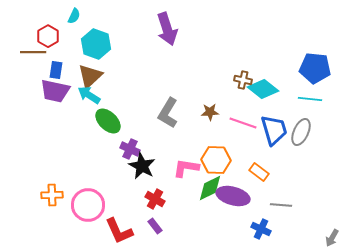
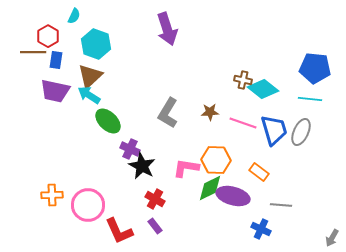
blue rectangle: moved 10 px up
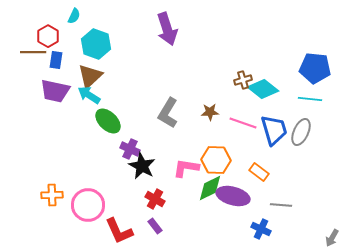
brown cross: rotated 30 degrees counterclockwise
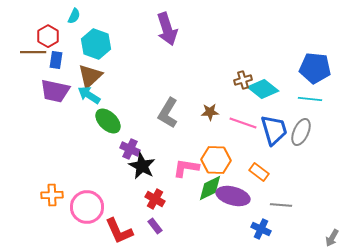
pink circle: moved 1 px left, 2 px down
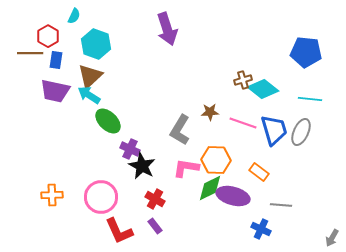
brown line: moved 3 px left, 1 px down
blue pentagon: moved 9 px left, 16 px up
gray L-shape: moved 12 px right, 17 px down
pink circle: moved 14 px right, 10 px up
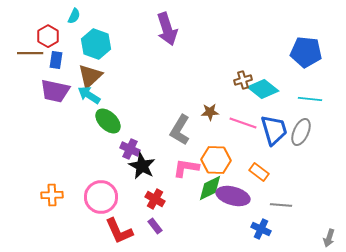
gray arrow: moved 3 px left; rotated 12 degrees counterclockwise
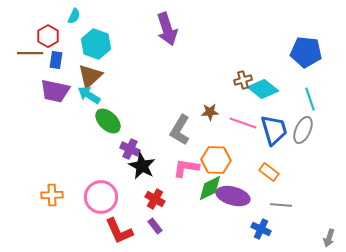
cyan line: rotated 65 degrees clockwise
gray ellipse: moved 2 px right, 2 px up
orange rectangle: moved 10 px right
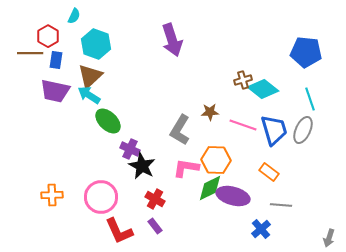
purple arrow: moved 5 px right, 11 px down
pink line: moved 2 px down
blue cross: rotated 24 degrees clockwise
